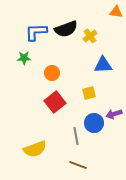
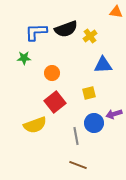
yellow semicircle: moved 24 px up
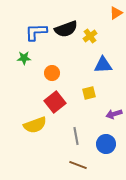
orange triangle: moved 1 px down; rotated 40 degrees counterclockwise
blue circle: moved 12 px right, 21 px down
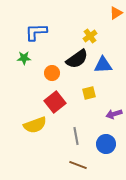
black semicircle: moved 11 px right, 30 px down; rotated 15 degrees counterclockwise
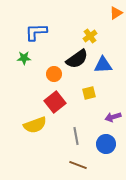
orange circle: moved 2 px right, 1 px down
purple arrow: moved 1 px left, 3 px down
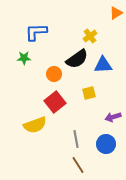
gray line: moved 3 px down
brown line: rotated 36 degrees clockwise
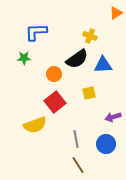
yellow cross: rotated 32 degrees counterclockwise
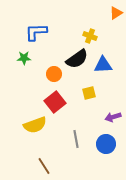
brown line: moved 34 px left, 1 px down
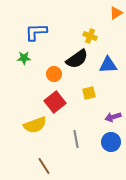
blue triangle: moved 5 px right
blue circle: moved 5 px right, 2 px up
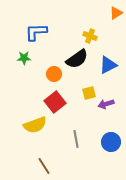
blue triangle: rotated 24 degrees counterclockwise
purple arrow: moved 7 px left, 13 px up
